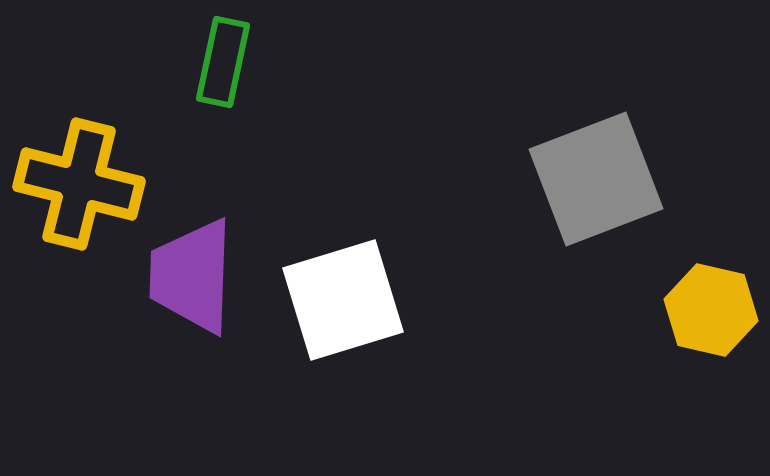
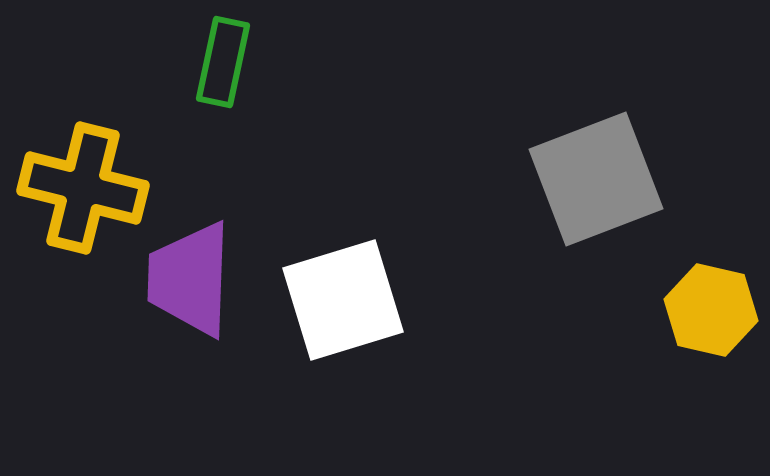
yellow cross: moved 4 px right, 4 px down
purple trapezoid: moved 2 px left, 3 px down
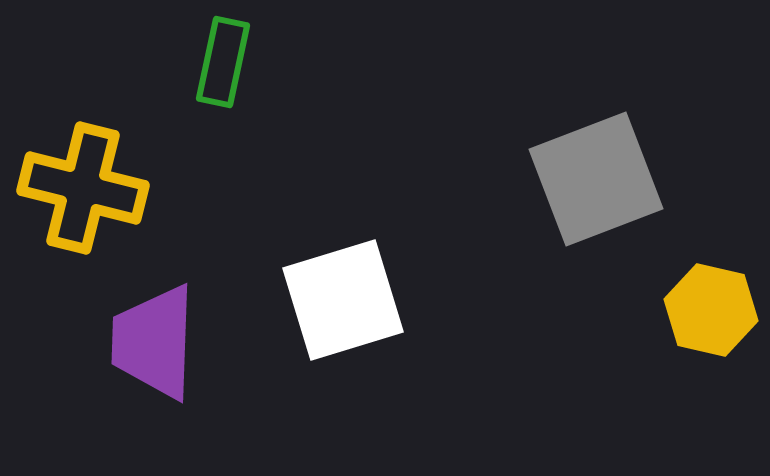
purple trapezoid: moved 36 px left, 63 px down
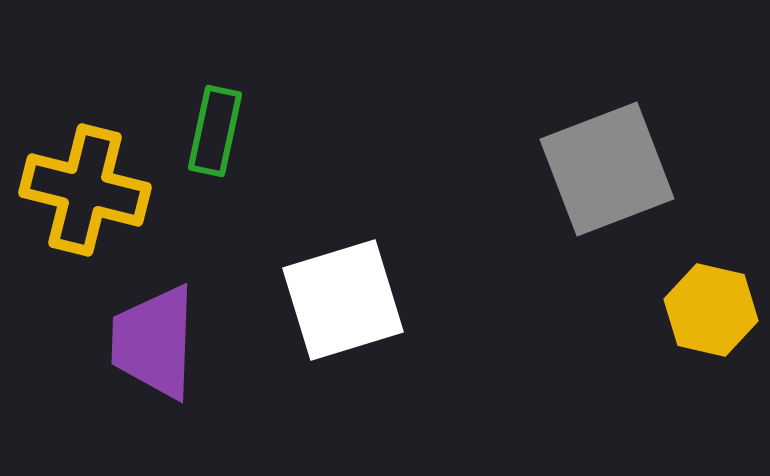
green rectangle: moved 8 px left, 69 px down
gray square: moved 11 px right, 10 px up
yellow cross: moved 2 px right, 2 px down
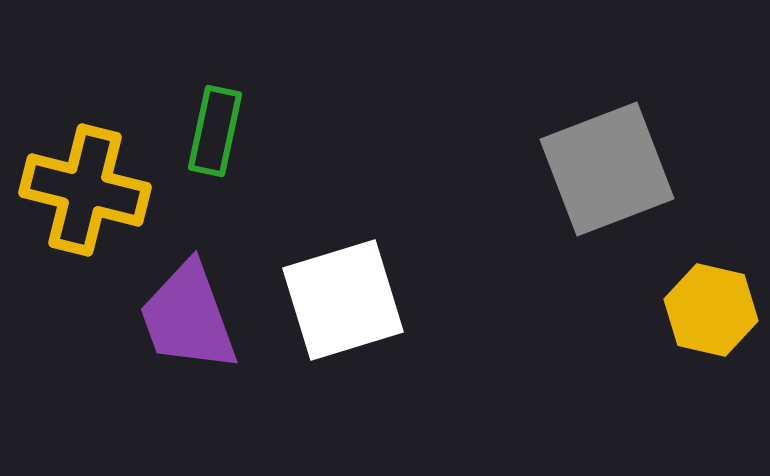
purple trapezoid: moved 34 px right, 25 px up; rotated 22 degrees counterclockwise
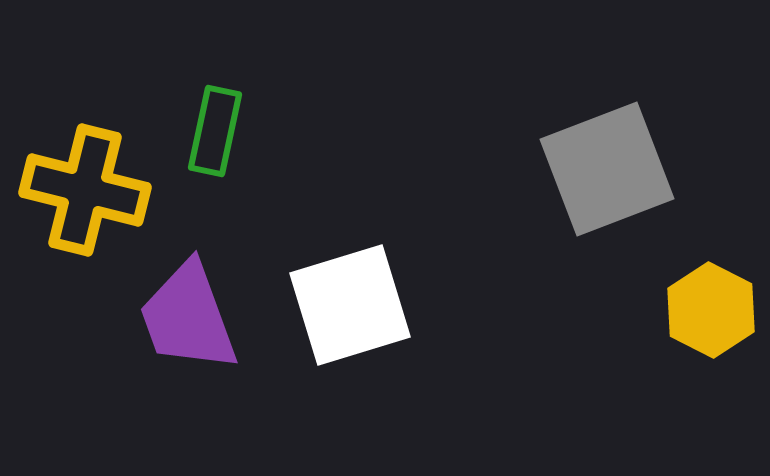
white square: moved 7 px right, 5 px down
yellow hexagon: rotated 14 degrees clockwise
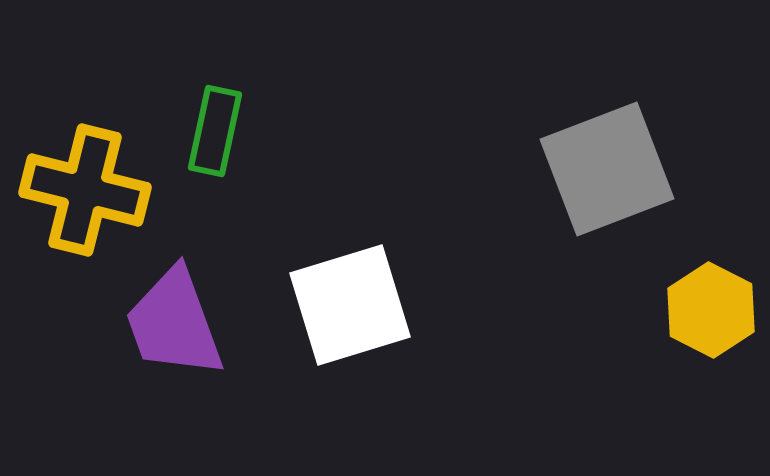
purple trapezoid: moved 14 px left, 6 px down
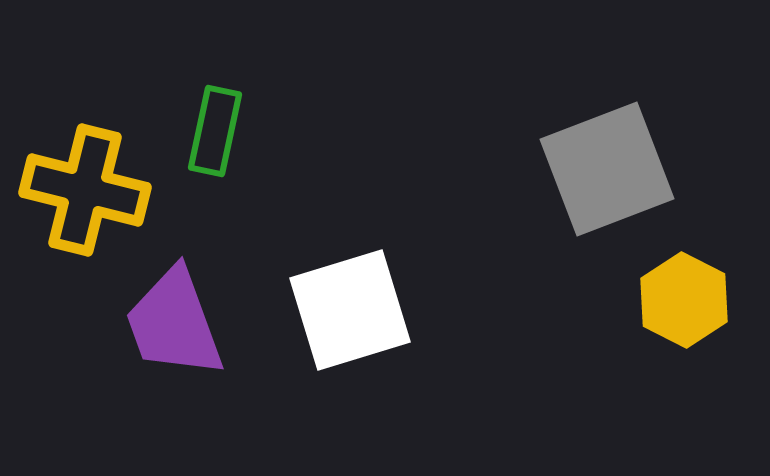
white square: moved 5 px down
yellow hexagon: moved 27 px left, 10 px up
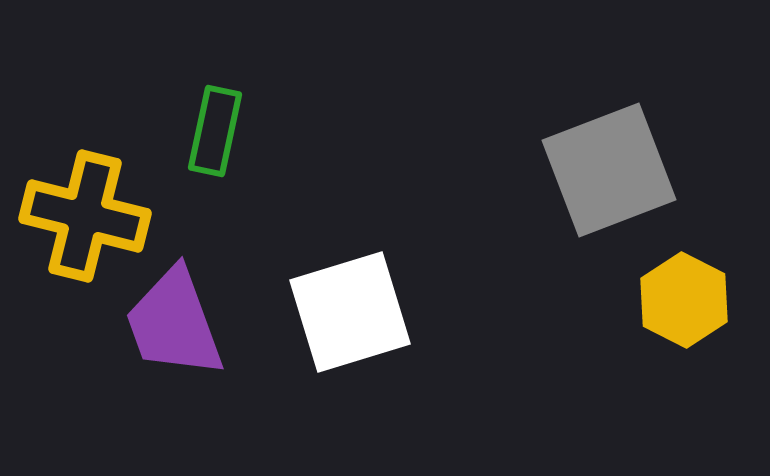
gray square: moved 2 px right, 1 px down
yellow cross: moved 26 px down
white square: moved 2 px down
